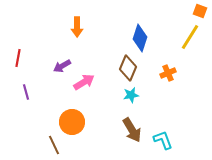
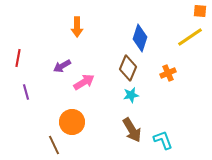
orange square: rotated 16 degrees counterclockwise
yellow line: rotated 24 degrees clockwise
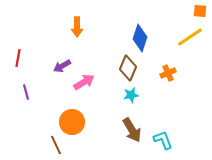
brown line: moved 2 px right
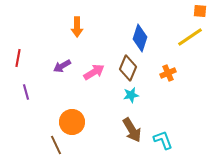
pink arrow: moved 10 px right, 10 px up
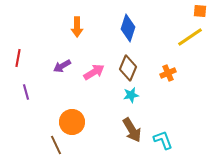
blue diamond: moved 12 px left, 10 px up
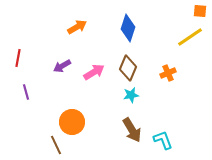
orange arrow: rotated 120 degrees counterclockwise
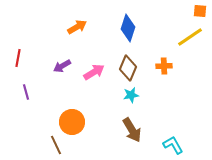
orange cross: moved 4 px left, 7 px up; rotated 21 degrees clockwise
cyan L-shape: moved 10 px right, 5 px down; rotated 10 degrees counterclockwise
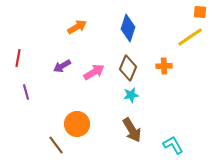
orange square: moved 1 px down
orange circle: moved 5 px right, 2 px down
brown line: rotated 12 degrees counterclockwise
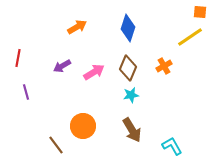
orange cross: rotated 28 degrees counterclockwise
orange circle: moved 6 px right, 2 px down
cyan L-shape: moved 1 px left, 1 px down
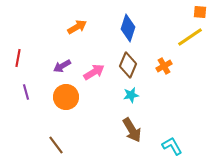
brown diamond: moved 3 px up
orange circle: moved 17 px left, 29 px up
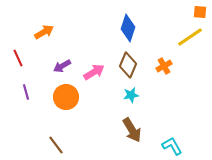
orange arrow: moved 33 px left, 5 px down
red line: rotated 36 degrees counterclockwise
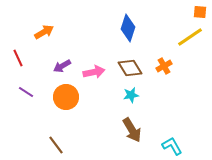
brown diamond: moved 2 px right, 3 px down; rotated 55 degrees counterclockwise
pink arrow: rotated 20 degrees clockwise
purple line: rotated 42 degrees counterclockwise
